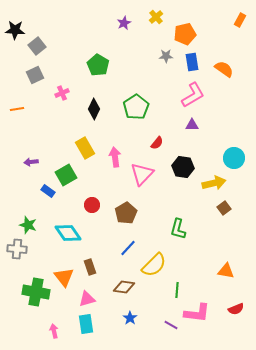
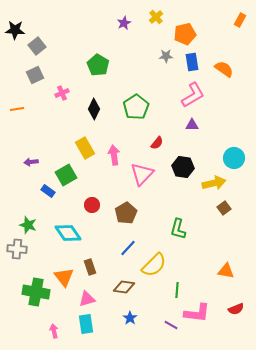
pink arrow at (115, 157): moved 1 px left, 2 px up
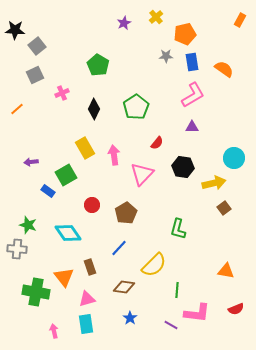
orange line at (17, 109): rotated 32 degrees counterclockwise
purple triangle at (192, 125): moved 2 px down
blue line at (128, 248): moved 9 px left
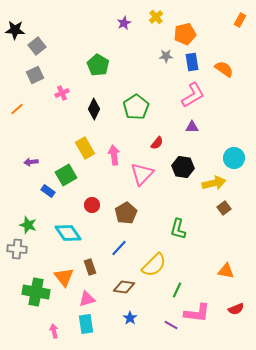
green line at (177, 290): rotated 21 degrees clockwise
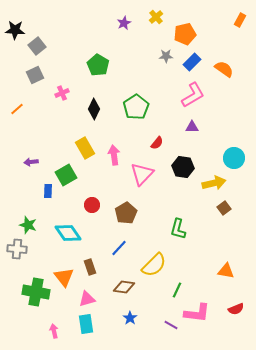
blue rectangle at (192, 62): rotated 54 degrees clockwise
blue rectangle at (48, 191): rotated 56 degrees clockwise
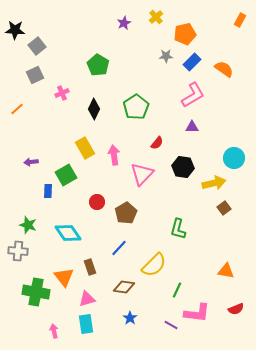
red circle at (92, 205): moved 5 px right, 3 px up
gray cross at (17, 249): moved 1 px right, 2 px down
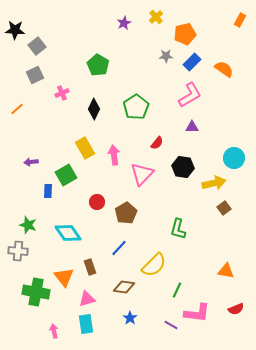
pink L-shape at (193, 95): moved 3 px left
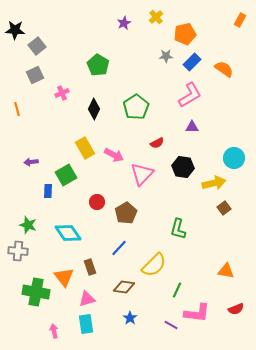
orange line at (17, 109): rotated 64 degrees counterclockwise
red semicircle at (157, 143): rotated 24 degrees clockwise
pink arrow at (114, 155): rotated 126 degrees clockwise
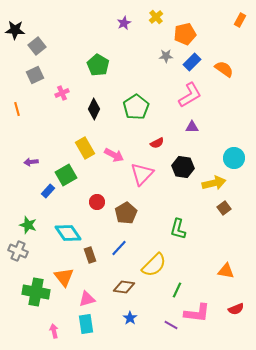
blue rectangle at (48, 191): rotated 40 degrees clockwise
gray cross at (18, 251): rotated 18 degrees clockwise
brown rectangle at (90, 267): moved 12 px up
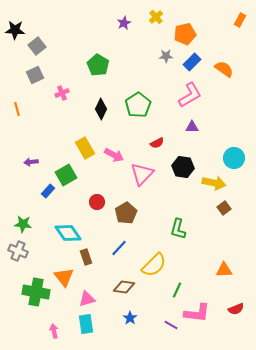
green pentagon at (136, 107): moved 2 px right, 2 px up
black diamond at (94, 109): moved 7 px right
yellow arrow at (214, 183): rotated 25 degrees clockwise
green star at (28, 225): moved 5 px left, 1 px up; rotated 12 degrees counterclockwise
brown rectangle at (90, 255): moved 4 px left, 2 px down
orange triangle at (226, 271): moved 2 px left, 1 px up; rotated 12 degrees counterclockwise
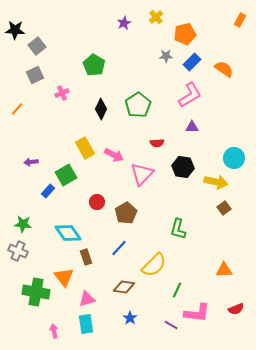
green pentagon at (98, 65): moved 4 px left
orange line at (17, 109): rotated 56 degrees clockwise
red semicircle at (157, 143): rotated 24 degrees clockwise
yellow arrow at (214, 183): moved 2 px right, 1 px up
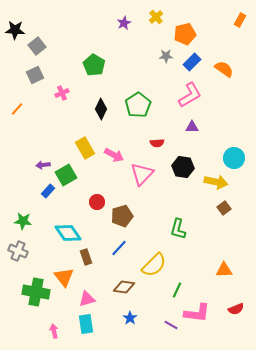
purple arrow at (31, 162): moved 12 px right, 3 px down
brown pentagon at (126, 213): moved 4 px left, 3 px down; rotated 15 degrees clockwise
green star at (23, 224): moved 3 px up
